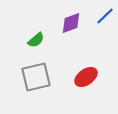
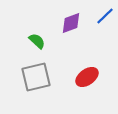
green semicircle: moved 1 px right, 1 px down; rotated 96 degrees counterclockwise
red ellipse: moved 1 px right
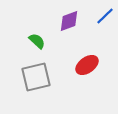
purple diamond: moved 2 px left, 2 px up
red ellipse: moved 12 px up
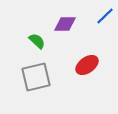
purple diamond: moved 4 px left, 3 px down; rotated 20 degrees clockwise
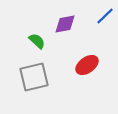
purple diamond: rotated 10 degrees counterclockwise
gray square: moved 2 px left
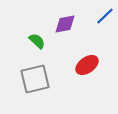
gray square: moved 1 px right, 2 px down
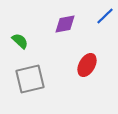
green semicircle: moved 17 px left
red ellipse: rotated 25 degrees counterclockwise
gray square: moved 5 px left
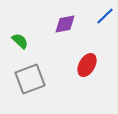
gray square: rotated 8 degrees counterclockwise
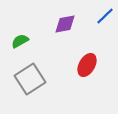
green semicircle: rotated 72 degrees counterclockwise
gray square: rotated 12 degrees counterclockwise
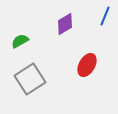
blue line: rotated 24 degrees counterclockwise
purple diamond: rotated 20 degrees counterclockwise
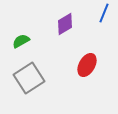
blue line: moved 1 px left, 3 px up
green semicircle: moved 1 px right
gray square: moved 1 px left, 1 px up
